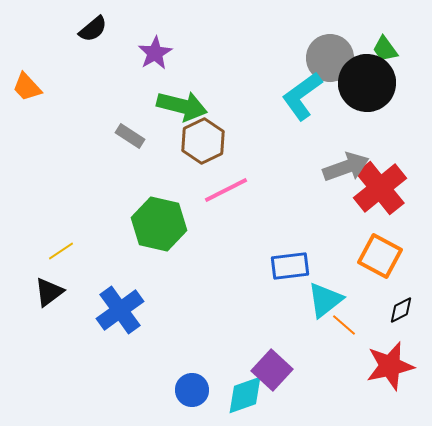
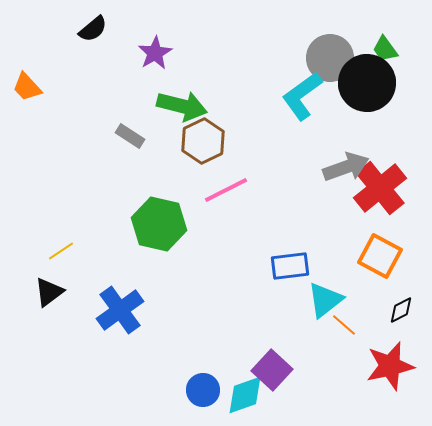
blue circle: moved 11 px right
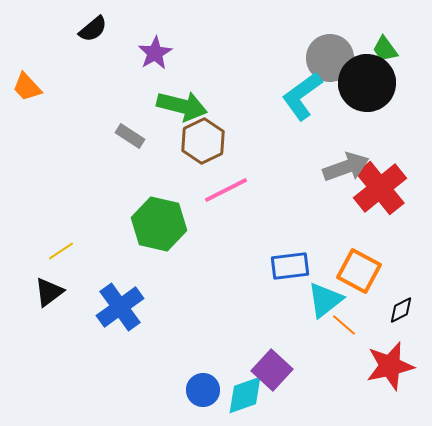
orange square: moved 21 px left, 15 px down
blue cross: moved 3 px up
